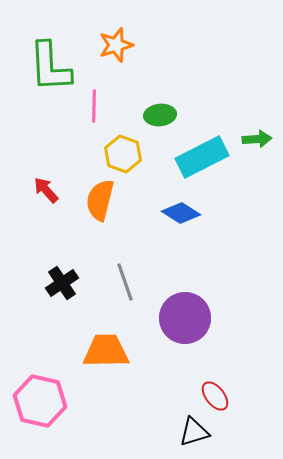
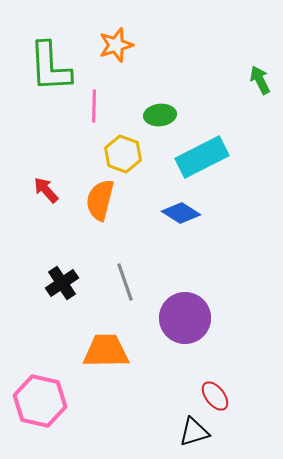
green arrow: moved 3 px right, 59 px up; rotated 112 degrees counterclockwise
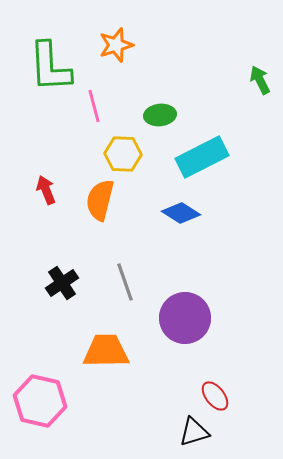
pink line: rotated 16 degrees counterclockwise
yellow hexagon: rotated 18 degrees counterclockwise
red arrow: rotated 20 degrees clockwise
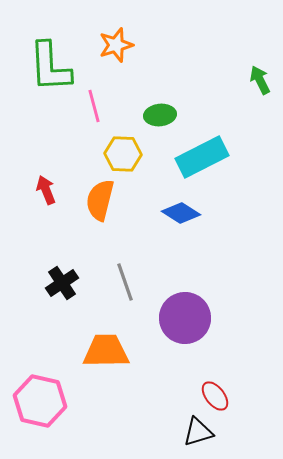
black triangle: moved 4 px right
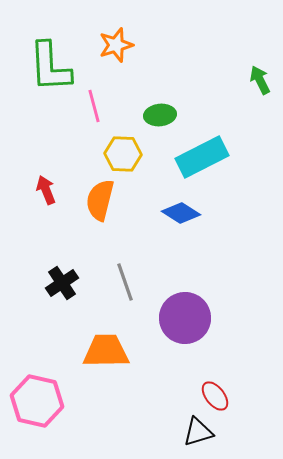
pink hexagon: moved 3 px left
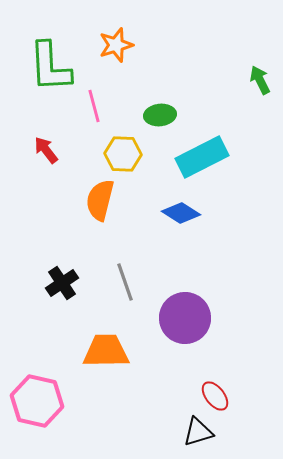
red arrow: moved 40 px up; rotated 16 degrees counterclockwise
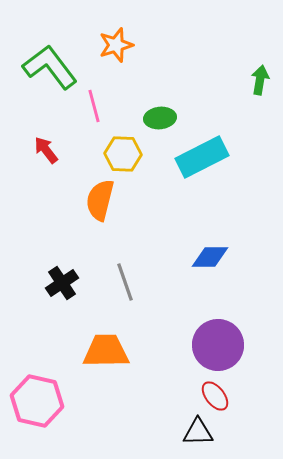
green L-shape: rotated 146 degrees clockwise
green arrow: rotated 36 degrees clockwise
green ellipse: moved 3 px down
blue diamond: moved 29 px right, 44 px down; rotated 33 degrees counterclockwise
purple circle: moved 33 px right, 27 px down
black triangle: rotated 16 degrees clockwise
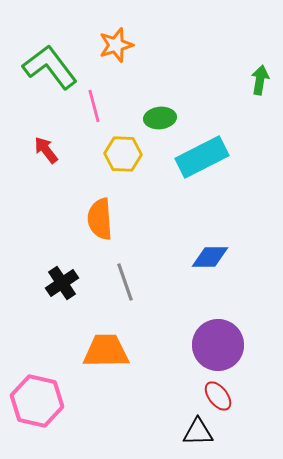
orange semicircle: moved 19 px down; rotated 18 degrees counterclockwise
red ellipse: moved 3 px right
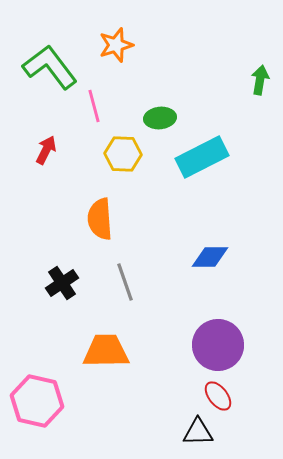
red arrow: rotated 64 degrees clockwise
